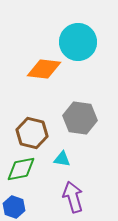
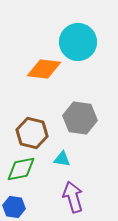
blue hexagon: rotated 10 degrees counterclockwise
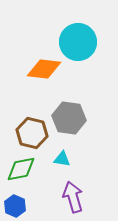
gray hexagon: moved 11 px left
blue hexagon: moved 1 px right, 1 px up; rotated 15 degrees clockwise
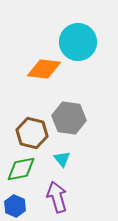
cyan triangle: rotated 42 degrees clockwise
purple arrow: moved 16 px left
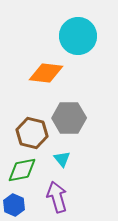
cyan circle: moved 6 px up
orange diamond: moved 2 px right, 4 px down
gray hexagon: rotated 8 degrees counterclockwise
green diamond: moved 1 px right, 1 px down
blue hexagon: moved 1 px left, 1 px up
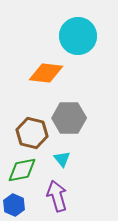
purple arrow: moved 1 px up
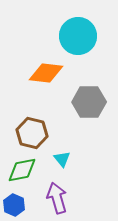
gray hexagon: moved 20 px right, 16 px up
purple arrow: moved 2 px down
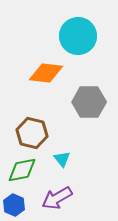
purple arrow: rotated 104 degrees counterclockwise
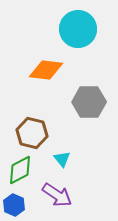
cyan circle: moved 7 px up
orange diamond: moved 3 px up
green diamond: moved 2 px left; rotated 16 degrees counterclockwise
purple arrow: moved 3 px up; rotated 116 degrees counterclockwise
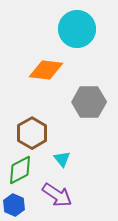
cyan circle: moved 1 px left
brown hexagon: rotated 16 degrees clockwise
